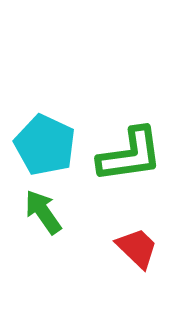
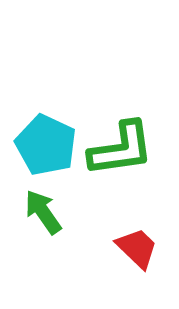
cyan pentagon: moved 1 px right
green L-shape: moved 9 px left, 6 px up
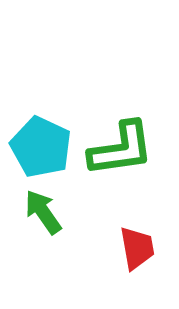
cyan pentagon: moved 5 px left, 2 px down
red trapezoid: rotated 36 degrees clockwise
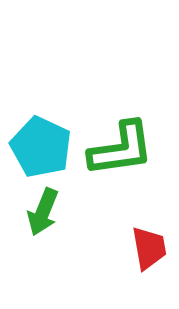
green arrow: rotated 123 degrees counterclockwise
red trapezoid: moved 12 px right
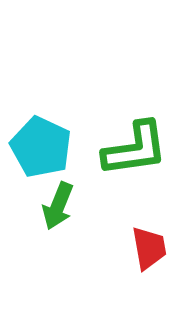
green L-shape: moved 14 px right
green arrow: moved 15 px right, 6 px up
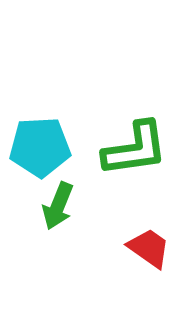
cyan pentagon: moved 1 px left; rotated 28 degrees counterclockwise
red trapezoid: rotated 45 degrees counterclockwise
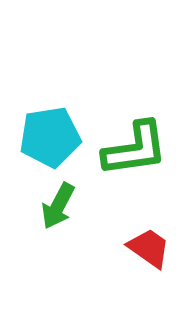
cyan pentagon: moved 10 px right, 10 px up; rotated 6 degrees counterclockwise
green arrow: rotated 6 degrees clockwise
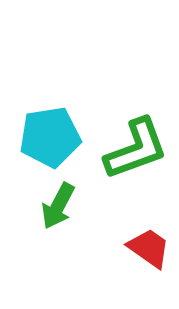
green L-shape: moved 1 px right; rotated 12 degrees counterclockwise
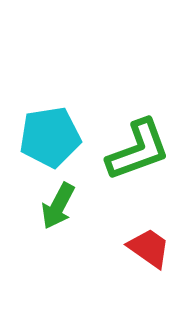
green L-shape: moved 2 px right, 1 px down
